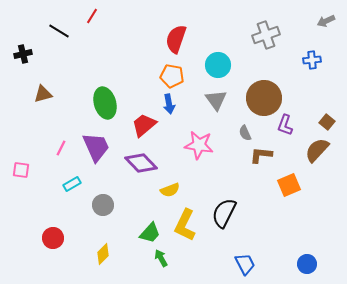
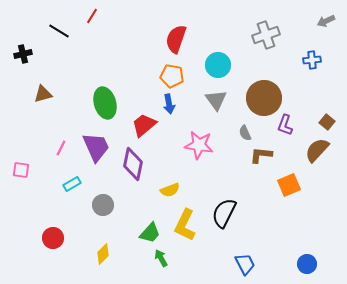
purple diamond: moved 8 px left, 1 px down; rotated 56 degrees clockwise
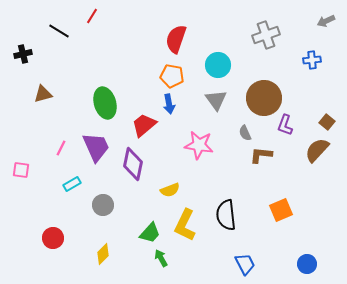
orange square: moved 8 px left, 25 px down
black semicircle: moved 2 px right, 2 px down; rotated 32 degrees counterclockwise
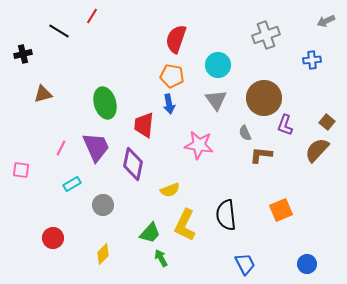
red trapezoid: rotated 44 degrees counterclockwise
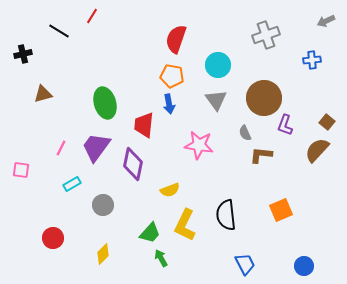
purple trapezoid: rotated 120 degrees counterclockwise
blue circle: moved 3 px left, 2 px down
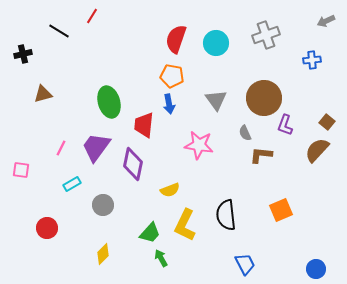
cyan circle: moved 2 px left, 22 px up
green ellipse: moved 4 px right, 1 px up
red circle: moved 6 px left, 10 px up
blue circle: moved 12 px right, 3 px down
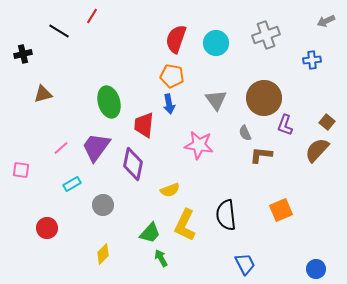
pink line: rotated 21 degrees clockwise
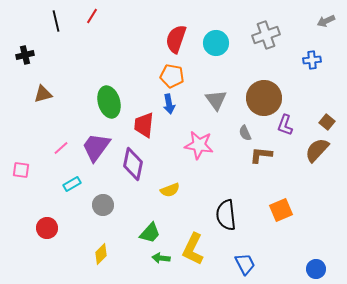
black line: moved 3 px left, 10 px up; rotated 45 degrees clockwise
black cross: moved 2 px right, 1 px down
yellow L-shape: moved 8 px right, 24 px down
yellow diamond: moved 2 px left
green arrow: rotated 54 degrees counterclockwise
